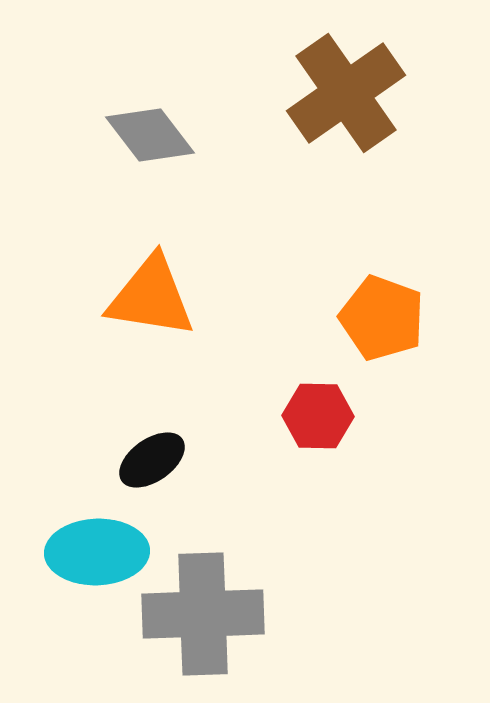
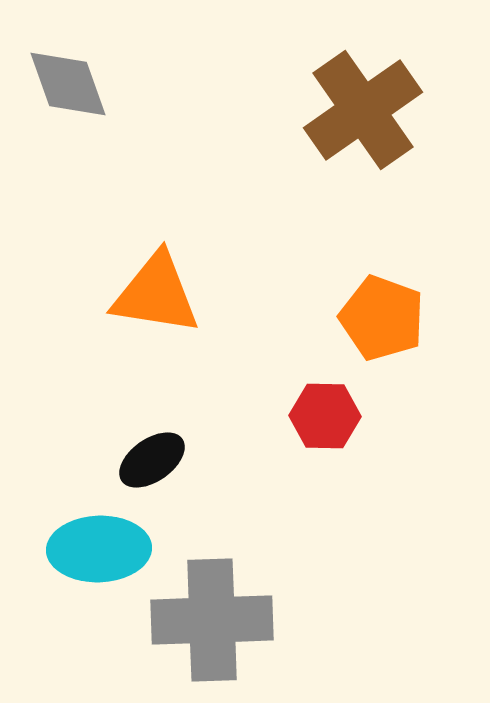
brown cross: moved 17 px right, 17 px down
gray diamond: moved 82 px left, 51 px up; rotated 18 degrees clockwise
orange triangle: moved 5 px right, 3 px up
red hexagon: moved 7 px right
cyan ellipse: moved 2 px right, 3 px up
gray cross: moved 9 px right, 6 px down
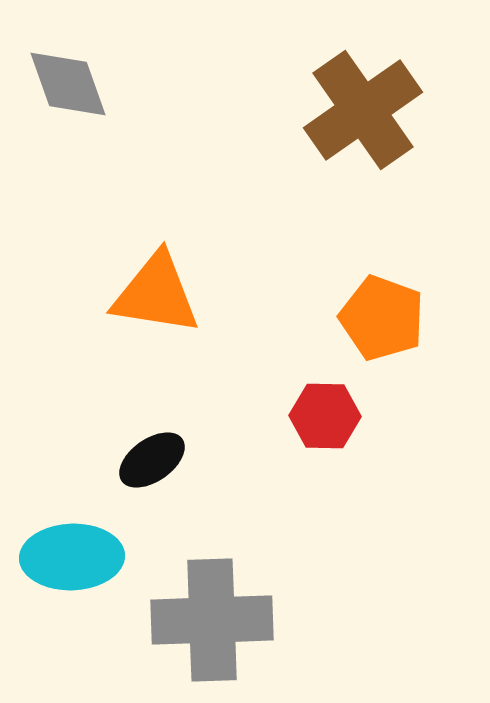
cyan ellipse: moved 27 px left, 8 px down
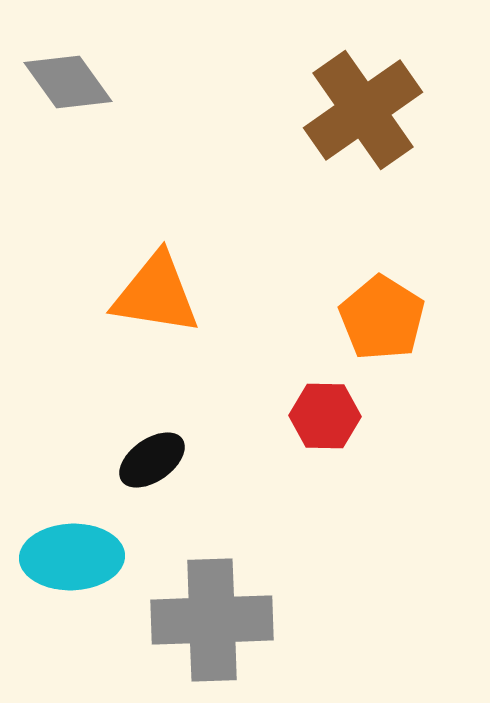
gray diamond: moved 2 px up; rotated 16 degrees counterclockwise
orange pentagon: rotated 12 degrees clockwise
